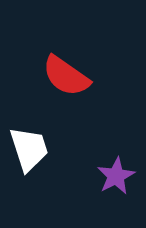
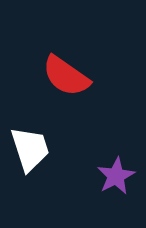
white trapezoid: moved 1 px right
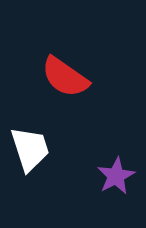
red semicircle: moved 1 px left, 1 px down
